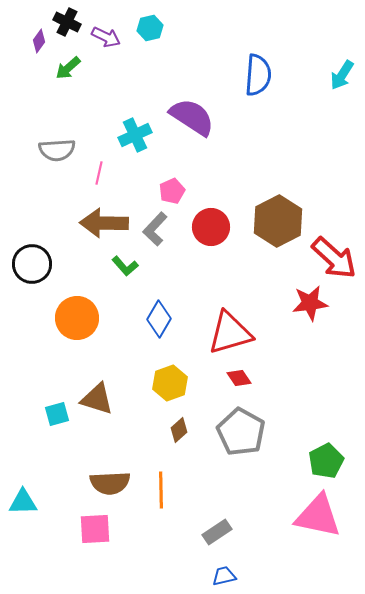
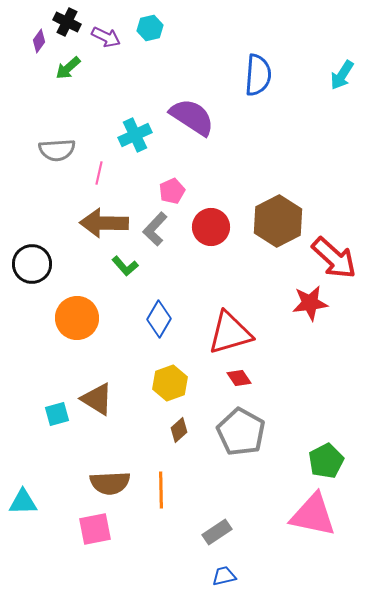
brown triangle: rotated 15 degrees clockwise
pink triangle: moved 5 px left, 1 px up
pink square: rotated 8 degrees counterclockwise
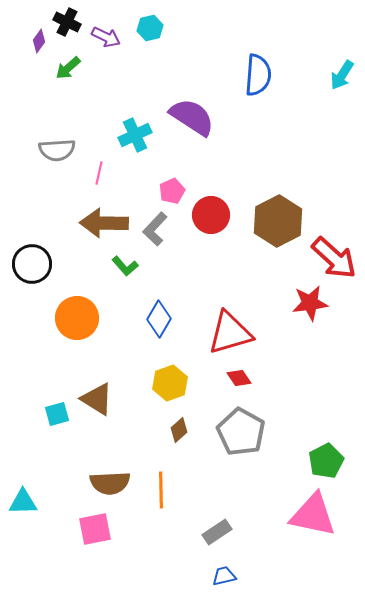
red circle: moved 12 px up
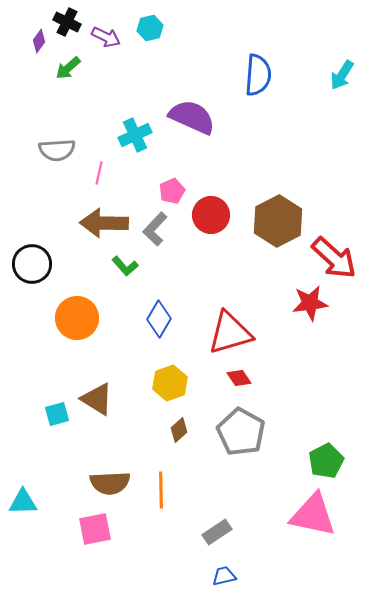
purple semicircle: rotated 9 degrees counterclockwise
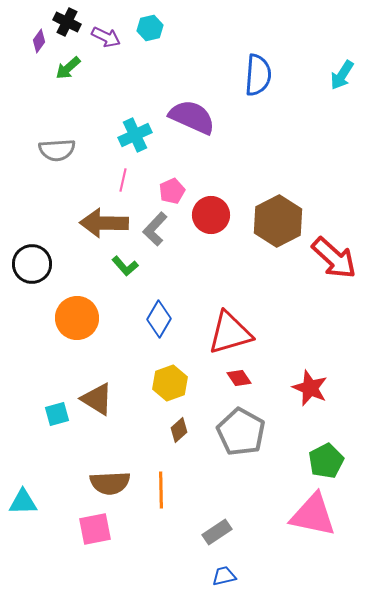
pink line: moved 24 px right, 7 px down
red star: moved 85 px down; rotated 30 degrees clockwise
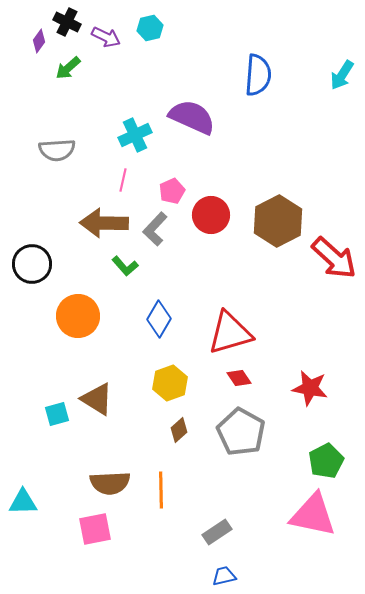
orange circle: moved 1 px right, 2 px up
red star: rotated 12 degrees counterclockwise
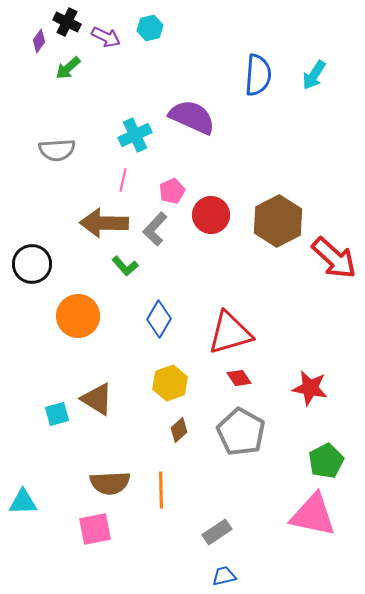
cyan arrow: moved 28 px left
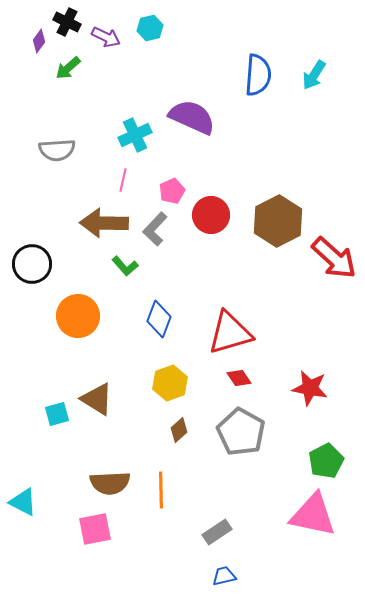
blue diamond: rotated 9 degrees counterclockwise
cyan triangle: rotated 28 degrees clockwise
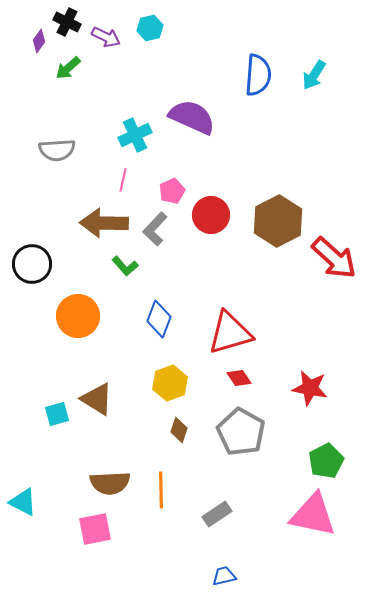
brown diamond: rotated 30 degrees counterclockwise
gray rectangle: moved 18 px up
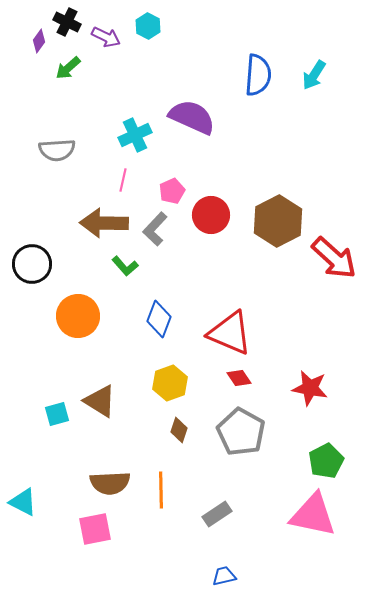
cyan hexagon: moved 2 px left, 2 px up; rotated 20 degrees counterclockwise
red triangle: rotated 39 degrees clockwise
brown triangle: moved 3 px right, 2 px down
